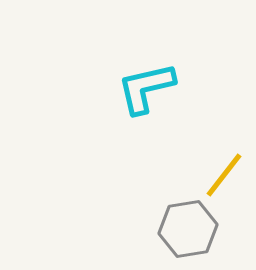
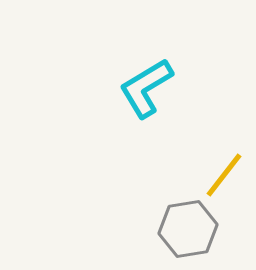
cyan L-shape: rotated 18 degrees counterclockwise
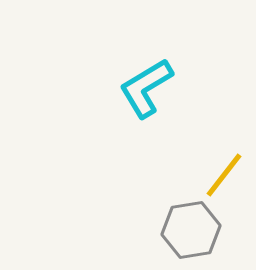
gray hexagon: moved 3 px right, 1 px down
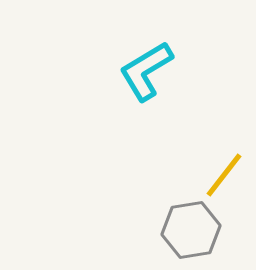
cyan L-shape: moved 17 px up
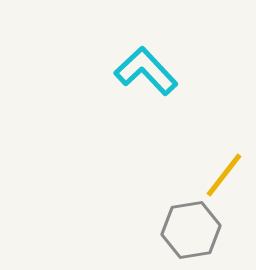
cyan L-shape: rotated 78 degrees clockwise
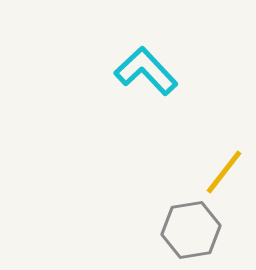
yellow line: moved 3 px up
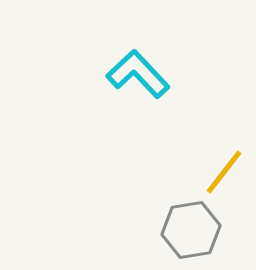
cyan L-shape: moved 8 px left, 3 px down
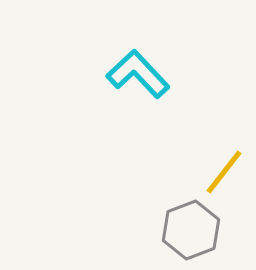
gray hexagon: rotated 12 degrees counterclockwise
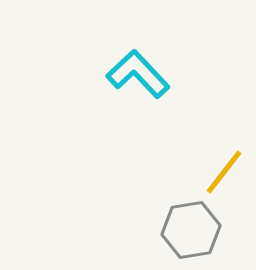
gray hexagon: rotated 12 degrees clockwise
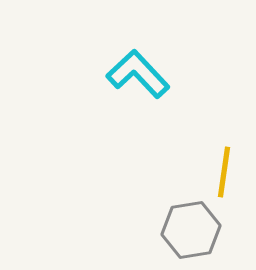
yellow line: rotated 30 degrees counterclockwise
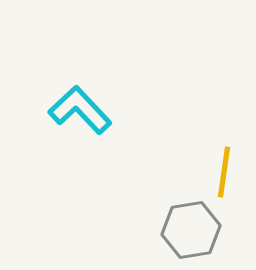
cyan L-shape: moved 58 px left, 36 px down
